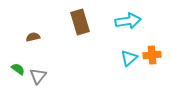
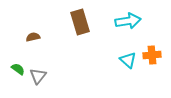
cyan triangle: moved 1 px left, 2 px down; rotated 36 degrees counterclockwise
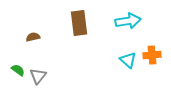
brown rectangle: moved 1 px left, 1 px down; rotated 10 degrees clockwise
green semicircle: moved 1 px down
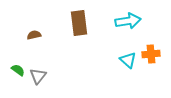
brown semicircle: moved 1 px right, 2 px up
orange cross: moved 1 px left, 1 px up
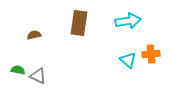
brown rectangle: rotated 15 degrees clockwise
green semicircle: rotated 24 degrees counterclockwise
gray triangle: rotated 42 degrees counterclockwise
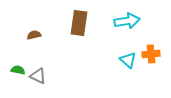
cyan arrow: moved 1 px left
